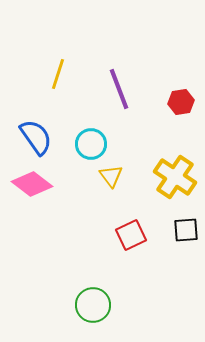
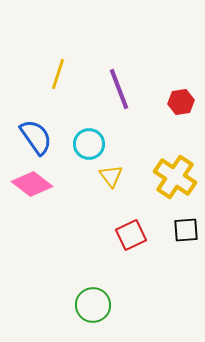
cyan circle: moved 2 px left
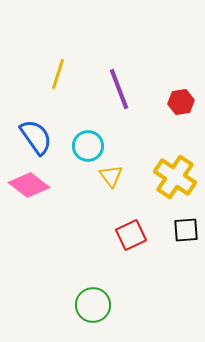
cyan circle: moved 1 px left, 2 px down
pink diamond: moved 3 px left, 1 px down
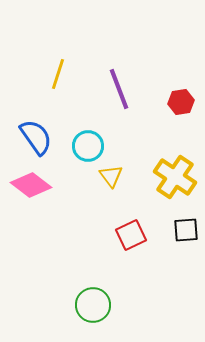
pink diamond: moved 2 px right
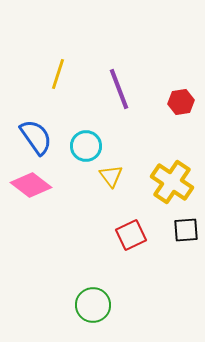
cyan circle: moved 2 px left
yellow cross: moved 3 px left, 5 px down
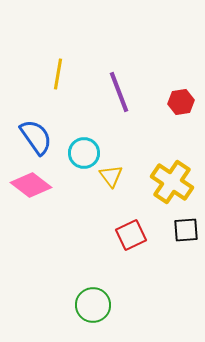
yellow line: rotated 8 degrees counterclockwise
purple line: moved 3 px down
cyan circle: moved 2 px left, 7 px down
